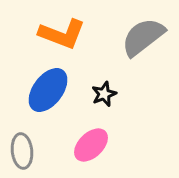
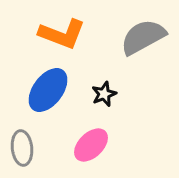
gray semicircle: rotated 9 degrees clockwise
gray ellipse: moved 3 px up
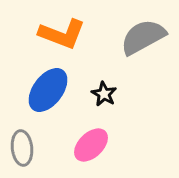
black star: rotated 20 degrees counterclockwise
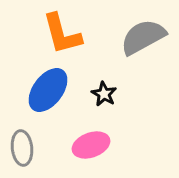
orange L-shape: rotated 54 degrees clockwise
pink ellipse: rotated 24 degrees clockwise
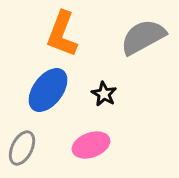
orange L-shape: rotated 36 degrees clockwise
gray ellipse: rotated 32 degrees clockwise
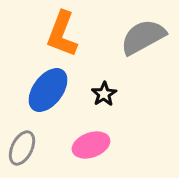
black star: rotated 10 degrees clockwise
